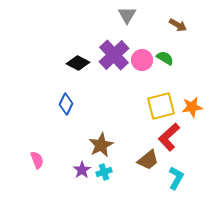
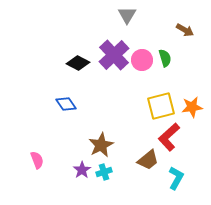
brown arrow: moved 7 px right, 5 px down
green semicircle: rotated 42 degrees clockwise
blue diamond: rotated 60 degrees counterclockwise
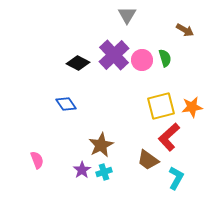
brown trapezoid: rotated 75 degrees clockwise
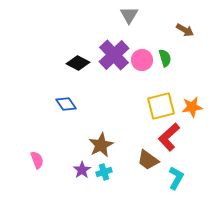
gray triangle: moved 2 px right
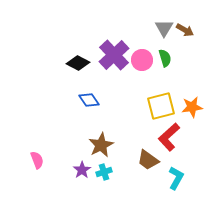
gray triangle: moved 35 px right, 13 px down
blue diamond: moved 23 px right, 4 px up
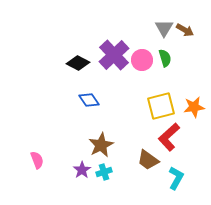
orange star: moved 2 px right
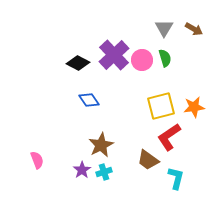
brown arrow: moved 9 px right, 1 px up
red L-shape: rotated 8 degrees clockwise
cyan L-shape: rotated 15 degrees counterclockwise
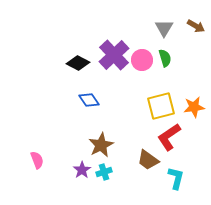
brown arrow: moved 2 px right, 3 px up
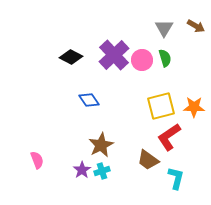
black diamond: moved 7 px left, 6 px up
orange star: rotated 10 degrees clockwise
cyan cross: moved 2 px left, 1 px up
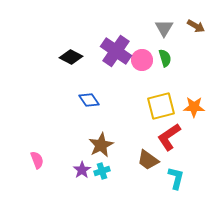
purple cross: moved 2 px right, 4 px up; rotated 12 degrees counterclockwise
